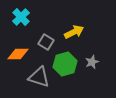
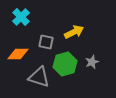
gray square: rotated 21 degrees counterclockwise
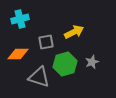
cyan cross: moved 1 px left, 2 px down; rotated 30 degrees clockwise
gray square: rotated 21 degrees counterclockwise
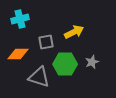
green hexagon: rotated 15 degrees clockwise
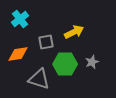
cyan cross: rotated 24 degrees counterclockwise
orange diamond: rotated 10 degrees counterclockwise
gray triangle: moved 2 px down
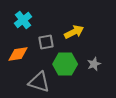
cyan cross: moved 3 px right, 1 px down
gray star: moved 2 px right, 2 px down
gray triangle: moved 3 px down
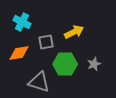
cyan cross: moved 1 px left, 2 px down; rotated 24 degrees counterclockwise
orange diamond: moved 1 px right, 1 px up
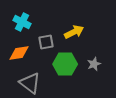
gray triangle: moved 9 px left, 1 px down; rotated 20 degrees clockwise
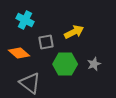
cyan cross: moved 3 px right, 2 px up
orange diamond: rotated 50 degrees clockwise
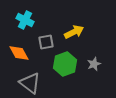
orange diamond: rotated 20 degrees clockwise
green hexagon: rotated 20 degrees counterclockwise
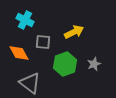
gray square: moved 3 px left; rotated 14 degrees clockwise
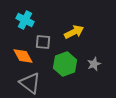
orange diamond: moved 4 px right, 3 px down
